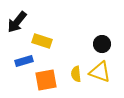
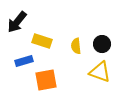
yellow semicircle: moved 28 px up
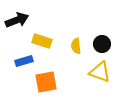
black arrow: moved 2 px up; rotated 150 degrees counterclockwise
orange square: moved 2 px down
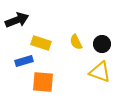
yellow rectangle: moved 1 px left, 2 px down
yellow semicircle: moved 4 px up; rotated 21 degrees counterclockwise
orange square: moved 3 px left; rotated 15 degrees clockwise
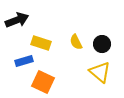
yellow triangle: rotated 20 degrees clockwise
orange square: rotated 20 degrees clockwise
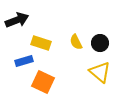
black circle: moved 2 px left, 1 px up
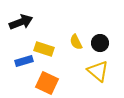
black arrow: moved 4 px right, 2 px down
yellow rectangle: moved 3 px right, 6 px down
yellow triangle: moved 2 px left, 1 px up
orange square: moved 4 px right, 1 px down
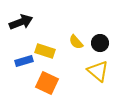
yellow semicircle: rotated 14 degrees counterclockwise
yellow rectangle: moved 1 px right, 2 px down
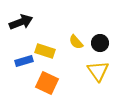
yellow triangle: rotated 15 degrees clockwise
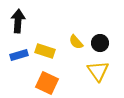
black arrow: moved 3 px left, 1 px up; rotated 65 degrees counterclockwise
blue rectangle: moved 5 px left, 6 px up
